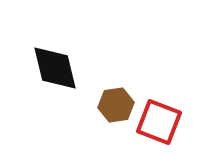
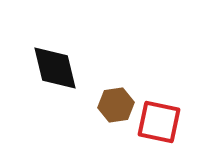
red square: rotated 9 degrees counterclockwise
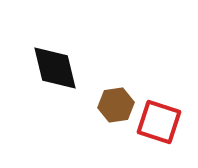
red square: rotated 6 degrees clockwise
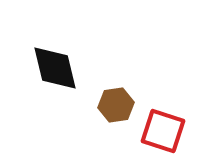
red square: moved 4 px right, 9 px down
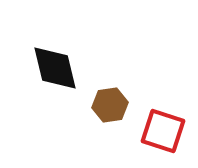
brown hexagon: moved 6 px left
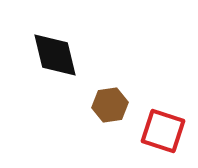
black diamond: moved 13 px up
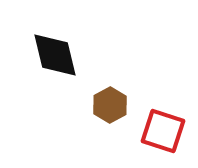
brown hexagon: rotated 20 degrees counterclockwise
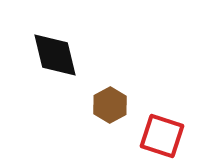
red square: moved 1 px left, 5 px down
